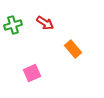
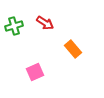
green cross: moved 1 px right, 1 px down
pink square: moved 3 px right, 1 px up
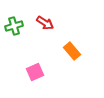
orange rectangle: moved 1 px left, 2 px down
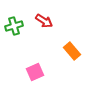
red arrow: moved 1 px left, 2 px up
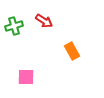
orange rectangle: rotated 12 degrees clockwise
pink square: moved 9 px left, 5 px down; rotated 24 degrees clockwise
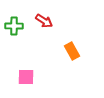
green cross: rotated 18 degrees clockwise
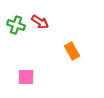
red arrow: moved 4 px left, 1 px down
green cross: moved 2 px right, 1 px up; rotated 18 degrees clockwise
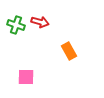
red arrow: rotated 18 degrees counterclockwise
orange rectangle: moved 3 px left
